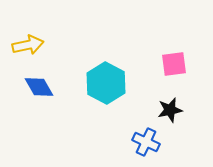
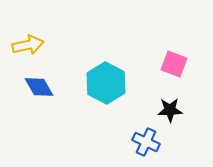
pink square: rotated 28 degrees clockwise
black star: rotated 10 degrees clockwise
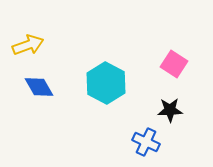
yellow arrow: rotated 8 degrees counterclockwise
pink square: rotated 12 degrees clockwise
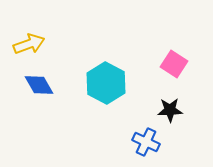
yellow arrow: moved 1 px right, 1 px up
blue diamond: moved 2 px up
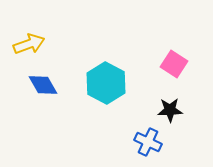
blue diamond: moved 4 px right
blue cross: moved 2 px right
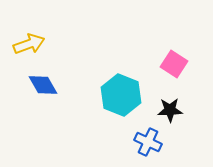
cyan hexagon: moved 15 px right, 12 px down; rotated 6 degrees counterclockwise
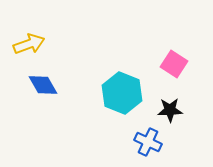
cyan hexagon: moved 1 px right, 2 px up
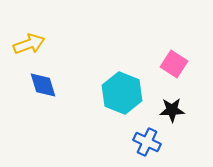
blue diamond: rotated 12 degrees clockwise
black star: moved 2 px right
blue cross: moved 1 px left
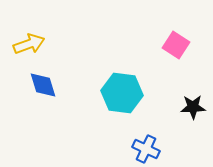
pink square: moved 2 px right, 19 px up
cyan hexagon: rotated 15 degrees counterclockwise
black star: moved 21 px right, 3 px up
blue cross: moved 1 px left, 7 px down
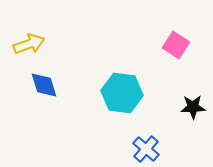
blue diamond: moved 1 px right
blue cross: rotated 16 degrees clockwise
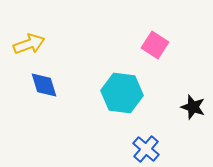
pink square: moved 21 px left
black star: rotated 20 degrees clockwise
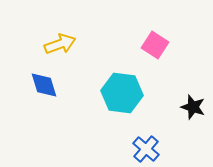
yellow arrow: moved 31 px right
